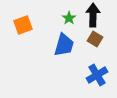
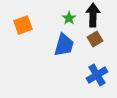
brown square: rotated 28 degrees clockwise
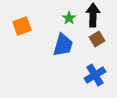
orange square: moved 1 px left, 1 px down
brown square: moved 2 px right
blue trapezoid: moved 1 px left
blue cross: moved 2 px left
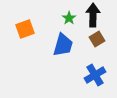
orange square: moved 3 px right, 3 px down
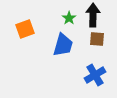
brown square: rotated 35 degrees clockwise
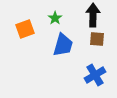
green star: moved 14 px left
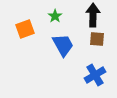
green star: moved 2 px up
blue trapezoid: rotated 45 degrees counterclockwise
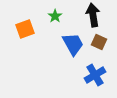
black arrow: rotated 10 degrees counterclockwise
brown square: moved 2 px right, 3 px down; rotated 21 degrees clockwise
blue trapezoid: moved 10 px right, 1 px up
